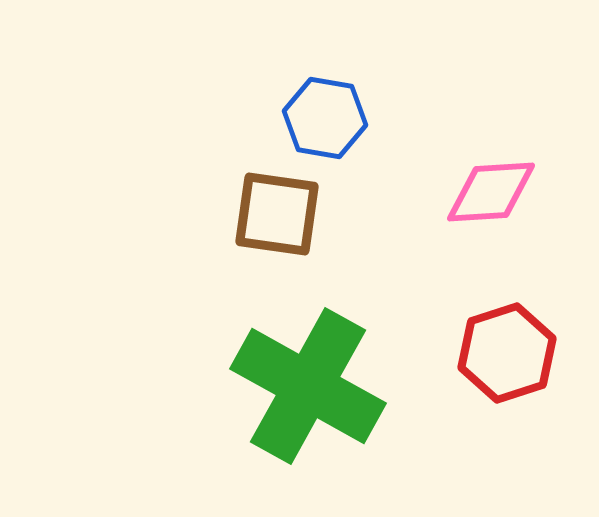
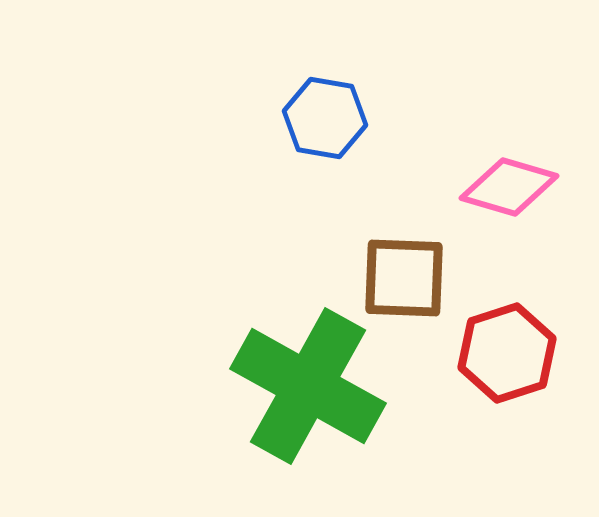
pink diamond: moved 18 px right, 5 px up; rotated 20 degrees clockwise
brown square: moved 127 px right, 64 px down; rotated 6 degrees counterclockwise
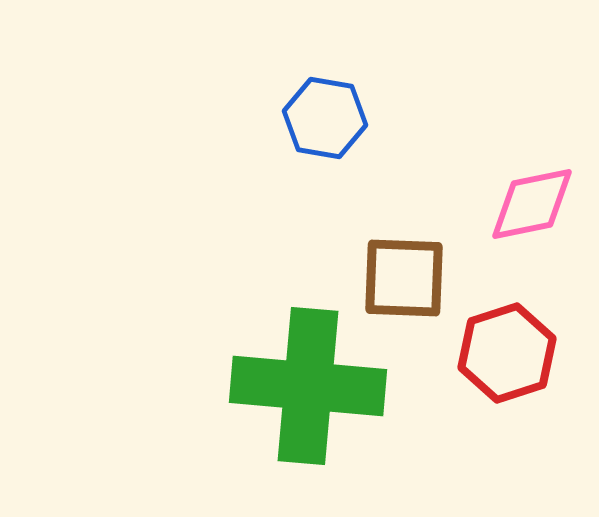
pink diamond: moved 23 px right, 17 px down; rotated 28 degrees counterclockwise
green cross: rotated 24 degrees counterclockwise
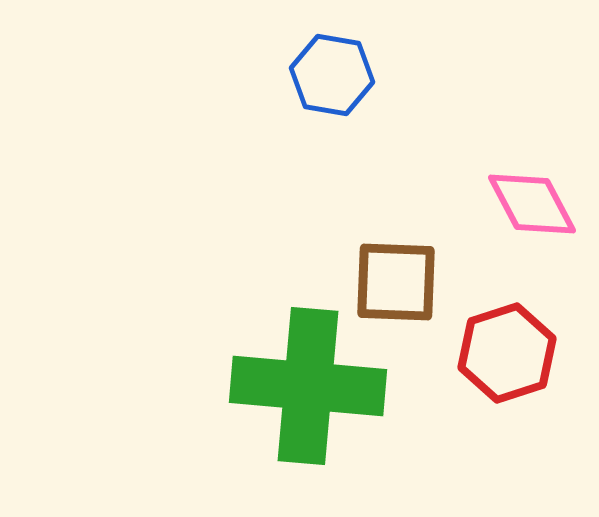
blue hexagon: moved 7 px right, 43 px up
pink diamond: rotated 74 degrees clockwise
brown square: moved 8 px left, 4 px down
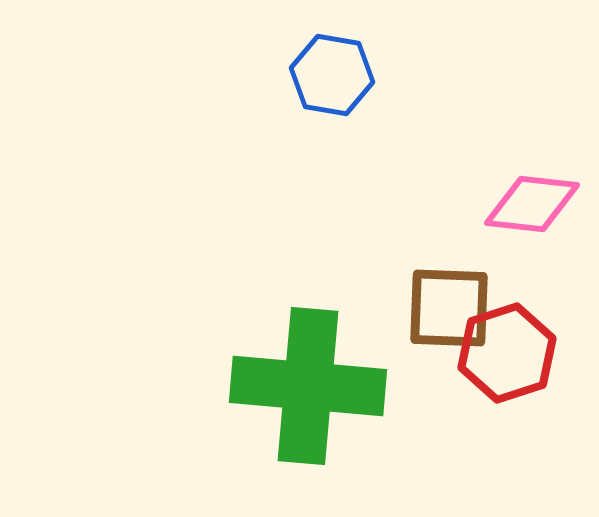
pink diamond: rotated 56 degrees counterclockwise
brown square: moved 53 px right, 26 px down
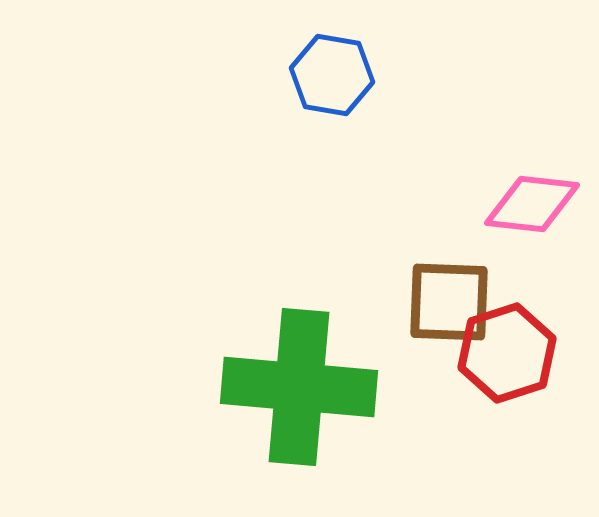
brown square: moved 6 px up
green cross: moved 9 px left, 1 px down
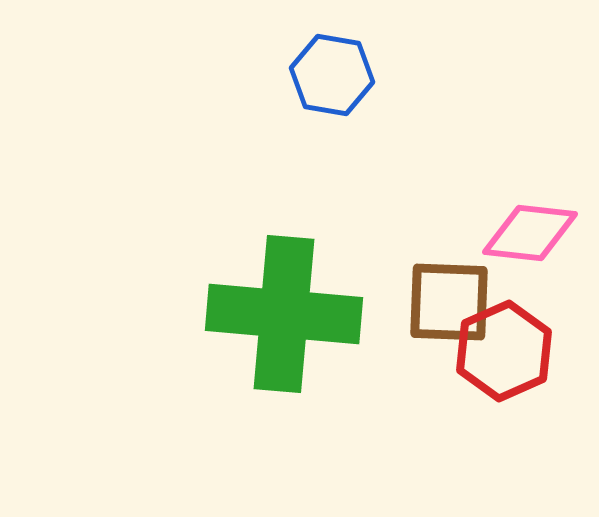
pink diamond: moved 2 px left, 29 px down
red hexagon: moved 3 px left, 2 px up; rotated 6 degrees counterclockwise
green cross: moved 15 px left, 73 px up
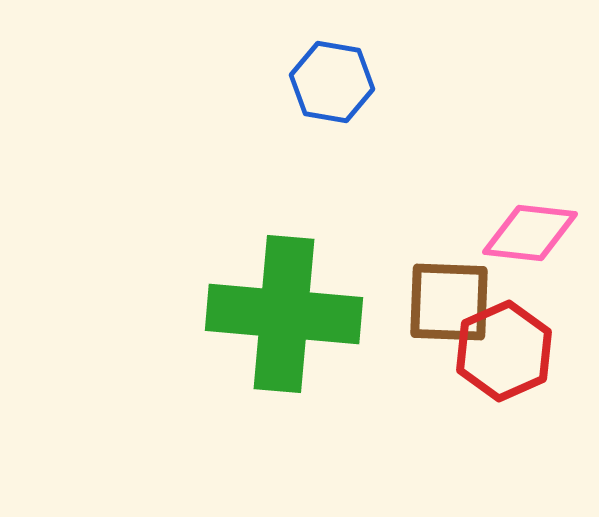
blue hexagon: moved 7 px down
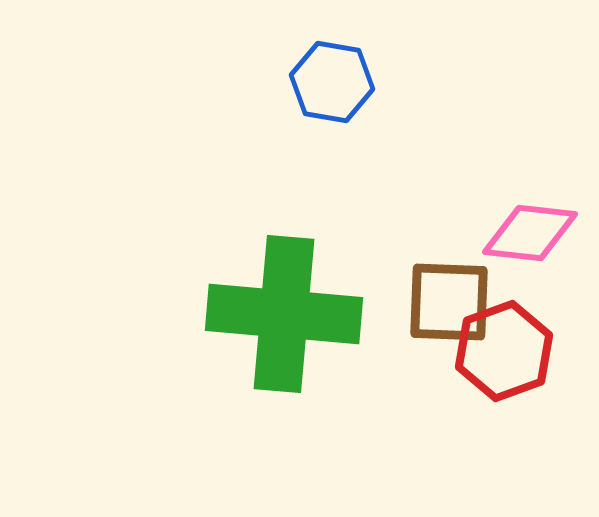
red hexagon: rotated 4 degrees clockwise
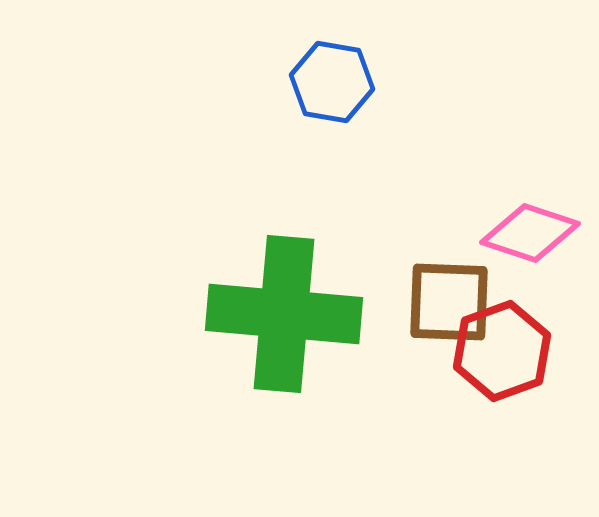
pink diamond: rotated 12 degrees clockwise
red hexagon: moved 2 px left
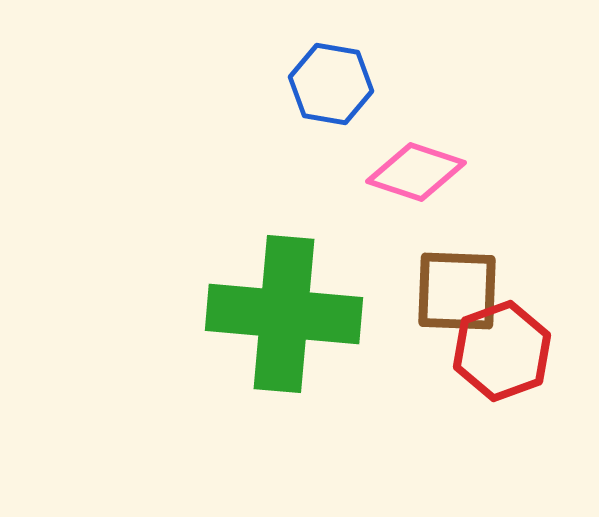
blue hexagon: moved 1 px left, 2 px down
pink diamond: moved 114 px left, 61 px up
brown square: moved 8 px right, 11 px up
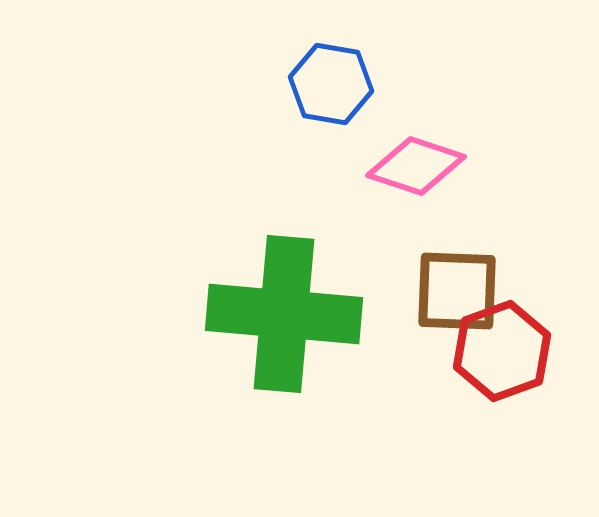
pink diamond: moved 6 px up
